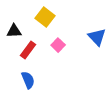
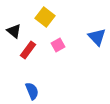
black triangle: rotated 42 degrees clockwise
pink square: rotated 16 degrees clockwise
blue semicircle: moved 4 px right, 11 px down
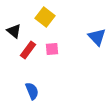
pink square: moved 6 px left, 4 px down; rotated 24 degrees clockwise
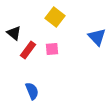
yellow square: moved 10 px right
black triangle: moved 2 px down
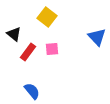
yellow square: moved 8 px left
black triangle: moved 1 px down
red rectangle: moved 2 px down
blue semicircle: rotated 18 degrees counterclockwise
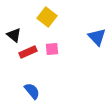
black triangle: moved 1 px down
red rectangle: rotated 30 degrees clockwise
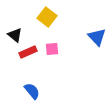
black triangle: moved 1 px right
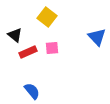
pink square: moved 1 px up
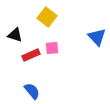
black triangle: rotated 21 degrees counterclockwise
red rectangle: moved 3 px right, 3 px down
